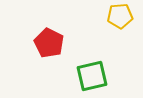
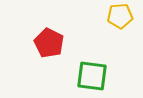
green square: rotated 20 degrees clockwise
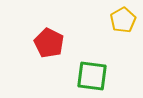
yellow pentagon: moved 3 px right, 4 px down; rotated 25 degrees counterclockwise
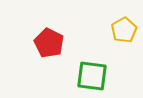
yellow pentagon: moved 1 px right, 10 px down
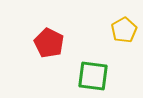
green square: moved 1 px right
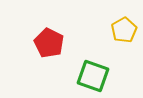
green square: rotated 12 degrees clockwise
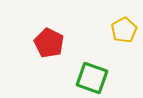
green square: moved 1 px left, 2 px down
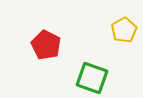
red pentagon: moved 3 px left, 2 px down
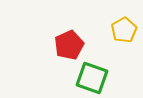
red pentagon: moved 23 px right; rotated 20 degrees clockwise
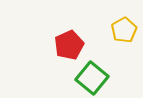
green square: rotated 20 degrees clockwise
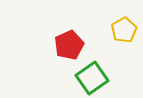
green square: rotated 16 degrees clockwise
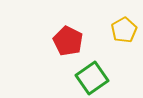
red pentagon: moved 1 px left, 4 px up; rotated 20 degrees counterclockwise
